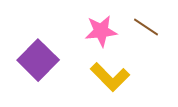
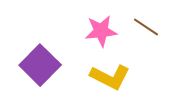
purple square: moved 2 px right, 5 px down
yellow L-shape: rotated 18 degrees counterclockwise
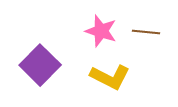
brown line: moved 5 px down; rotated 28 degrees counterclockwise
pink star: rotated 24 degrees clockwise
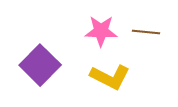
pink star: rotated 16 degrees counterclockwise
